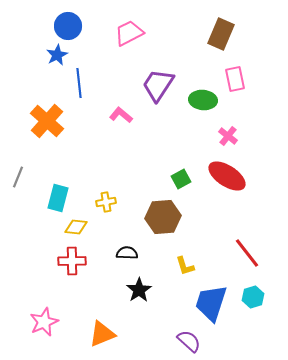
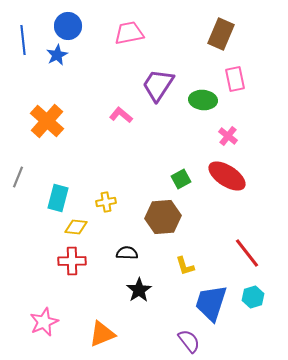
pink trapezoid: rotated 16 degrees clockwise
blue line: moved 56 px left, 43 px up
purple semicircle: rotated 10 degrees clockwise
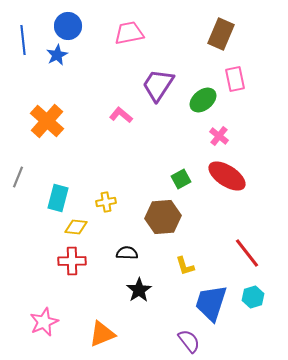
green ellipse: rotated 44 degrees counterclockwise
pink cross: moved 9 px left
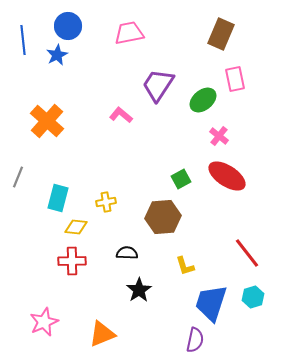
purple semicircle: moved 6 px right, 1 px up; rotated 50 degrees clockwise
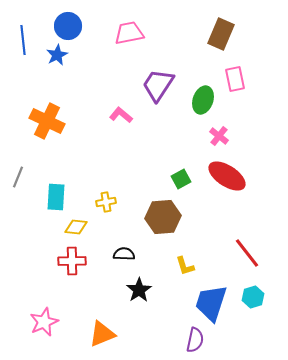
green ellipse: rotated 32 degrees counterclockwise
orange cross: rotated 16 degrees counterclockwise
cyan rectangle: moved 2 px left, 1 px up; rotated 12 degrees counterclockwise
black semicircle: moved 3 px left, 1 px down
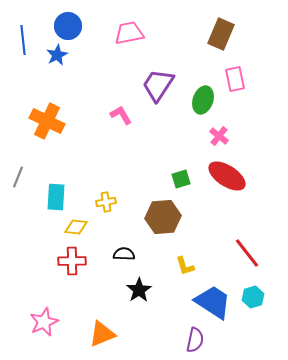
pink L-shape: rotated 20 degrees clockwise
green square: rotated 12 degrees clockwise
blue trapezoid: moved 2 px right, 1 px up; rotated 105 degrees clockwise
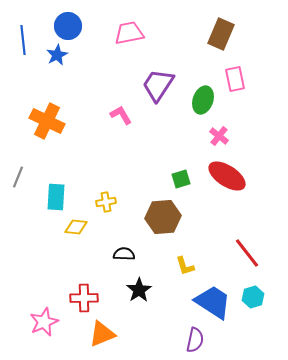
red cross: moved 12 px right, 37 px down
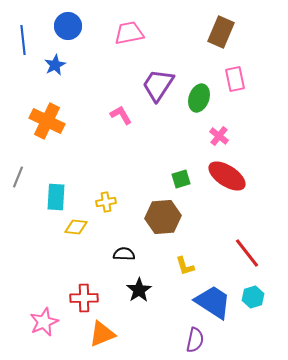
brown rectangle: moved 2 px up
blue star: moved 2 px left, 10 px down
green ellipse: moved 4 px left, 2 px up
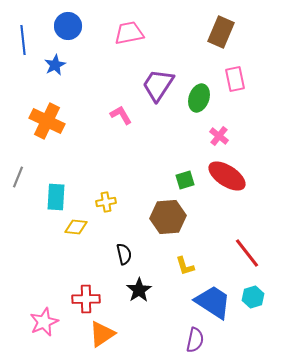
green square: moved 4 px right, 1 px down
brown hexagon: moved 5 px right
black semicircle: rotated 75 degrees clockwise
red cross: moved 2 px right, 1 px down
orange triangle: rotated 12 degrees counterclockwise
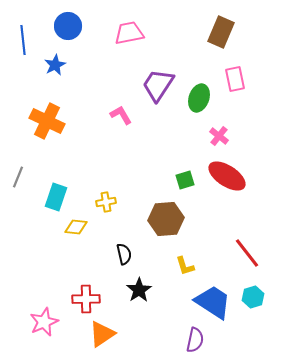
cyan rectangle: rotated 16 degrees clockwise
brown hexagon: moved 2 px left, 2 px down
